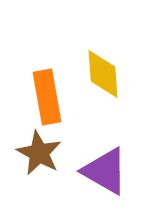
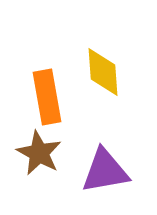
yellow diamond: moved 2 px up
purple triangle: rotated 40 degrees counterclockwise
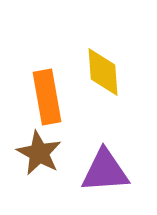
purple triangle: rotated 6 degrees clockwise
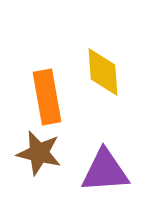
brown star: rotated 15 degrees counterclockwise
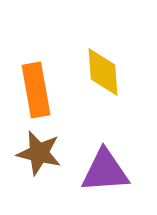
orange rectangle: moved 11 px left, 7 px up
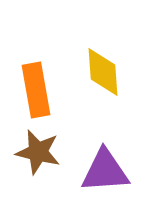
brown star: moved 1 px left, 1 px up
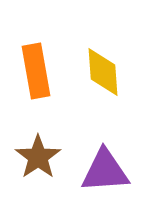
orange rectangle: moved 19 px up
brown star: moved 5 px down; rotated 24 degrees clockwise
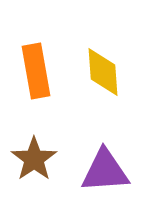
brown star: moved 4 px left, 2 px down
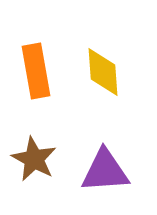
brown star: rotated 9 degrees counterclockwise
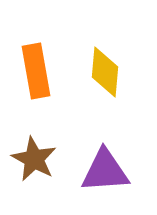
yellow diamond: moved 2 px right; rotated 9 degrees clockwise
